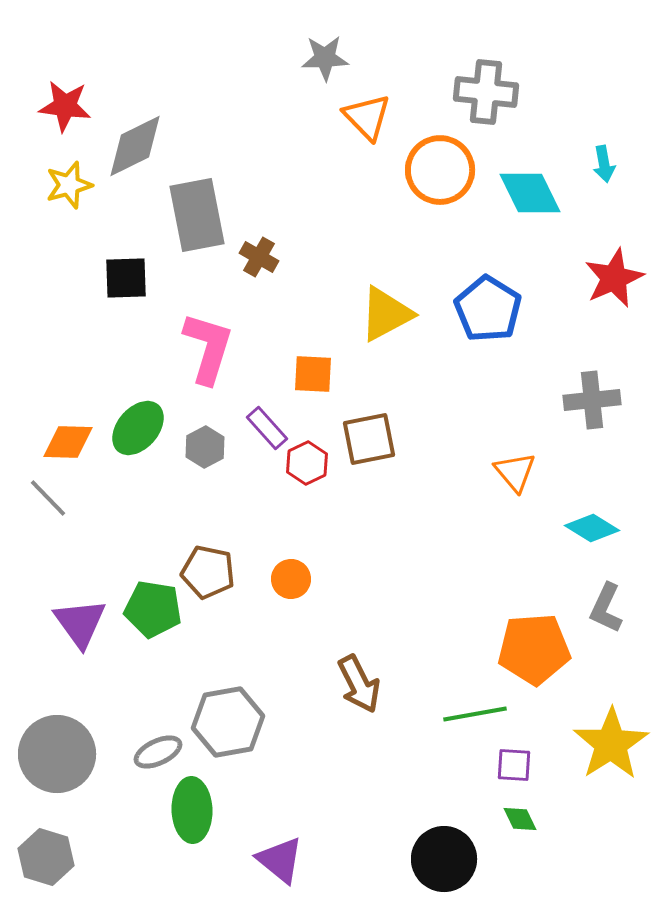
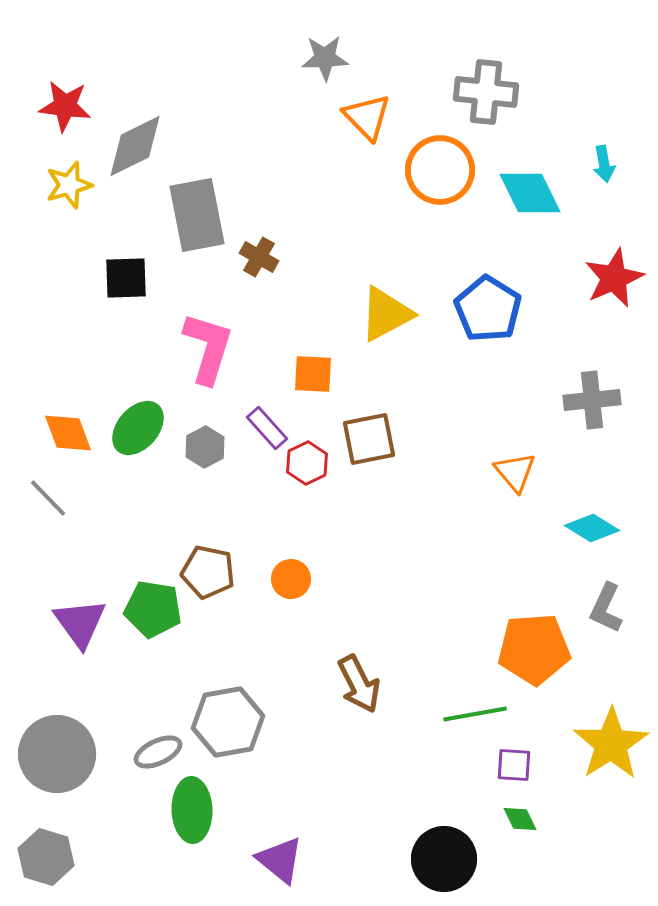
orange diamond at (68, 442): moved 9 px up; rotated 68 degrees clockwise
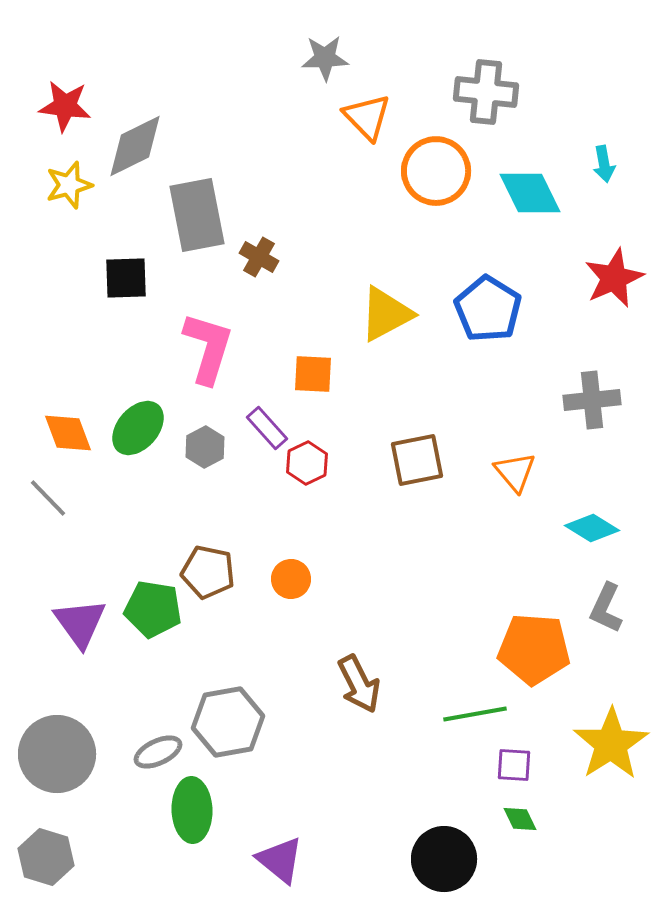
orange circle at (440, 170): moved 4 px left, 1 px down
brown square at (369, 439): moved 48 px right, 21 px down
orange pentagon at (534, 649): rotated 8 degrees clockwise
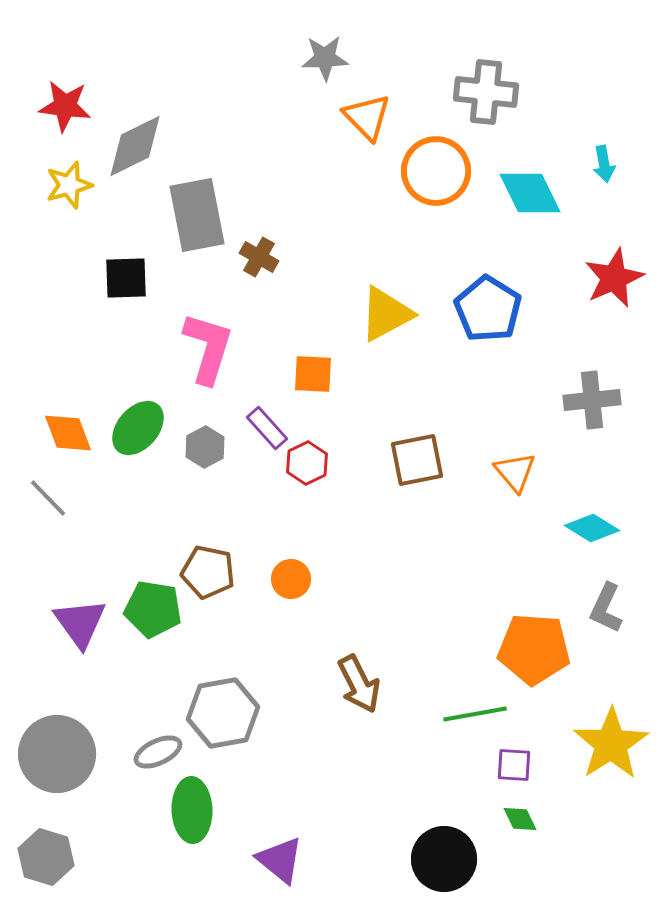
gray hexagon at (228, 722): moved 5 px left, 9 px up
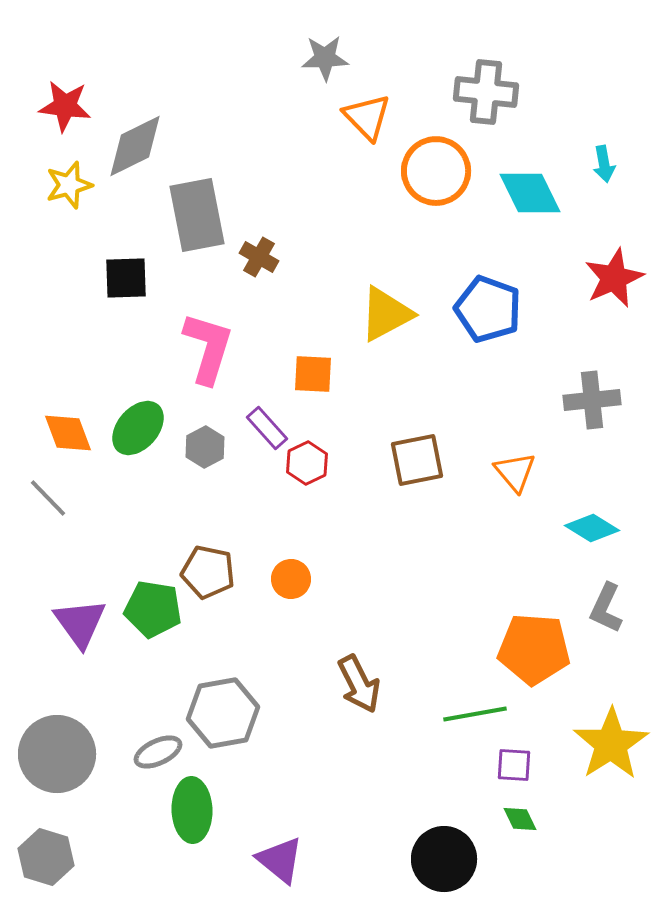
blue pentagon at (488, 309): rotated 12 degrees counterclockwise
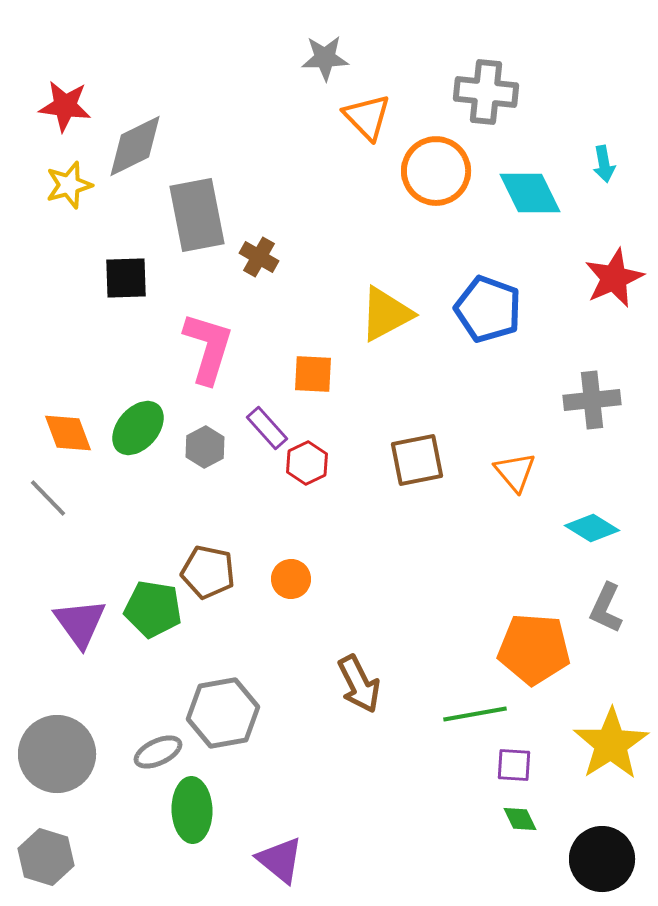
black circle at (444, 859): moved 158 px right
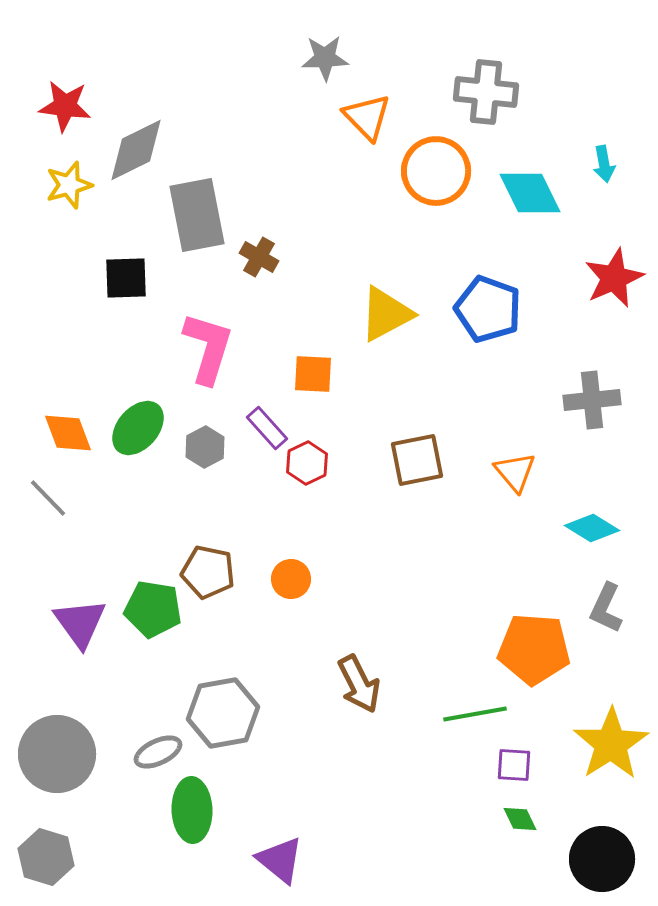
gray diamond at (135, 146): moved 1 px right, 4 px down
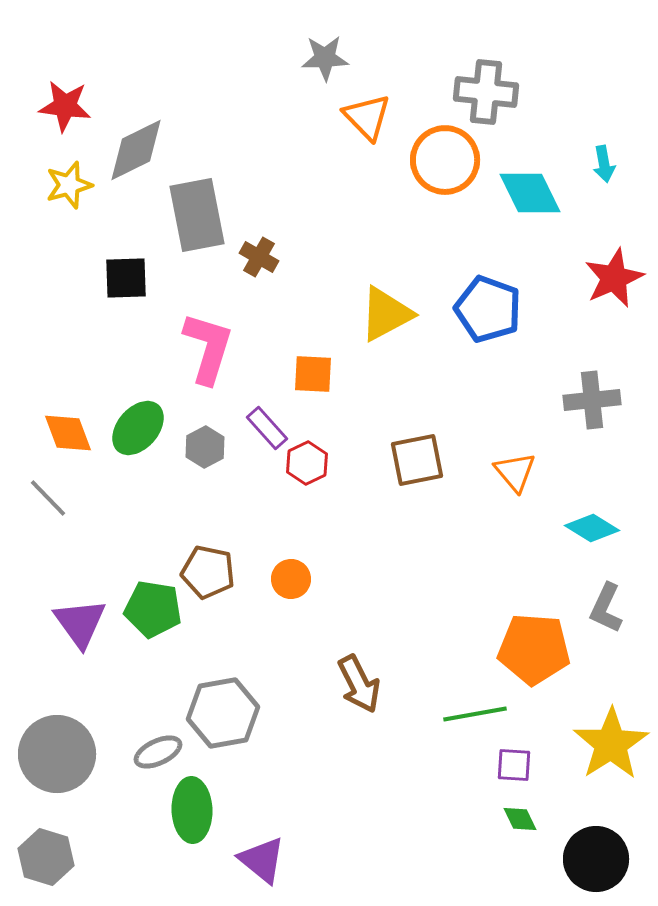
orange circle at (436, 171): moved 9 px right, 11 px up
black circle at (602, 859): moved 6 px left
purple triangle at (280, 860): moved 18 px left
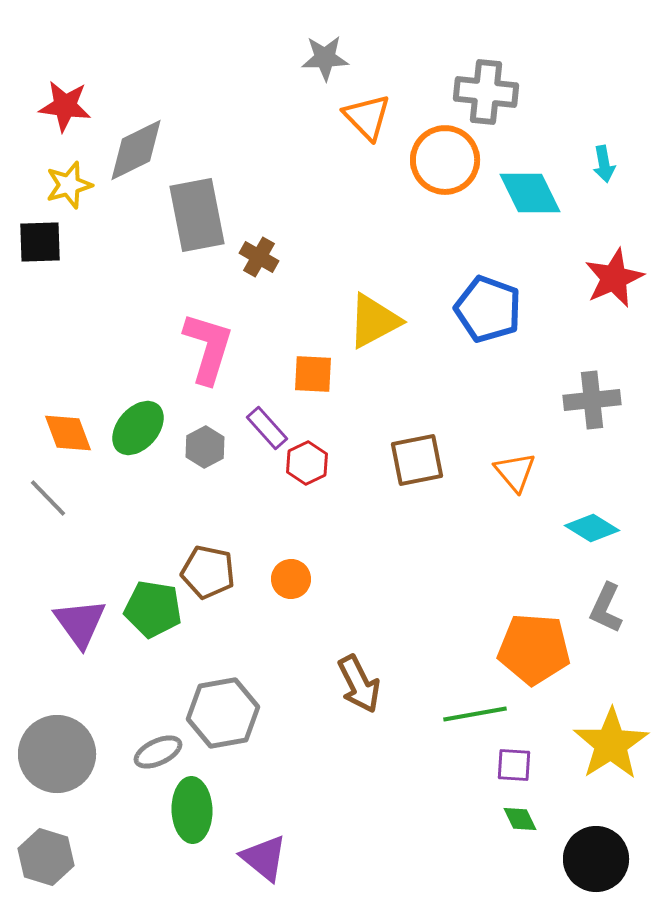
black square at (126, 278): moved 86 px left, 36 px up
yellow triangle at (386, 314): moved 12 px left, 7 px down
purple triangle at (262, 860): moved 2 px right, 2 px up
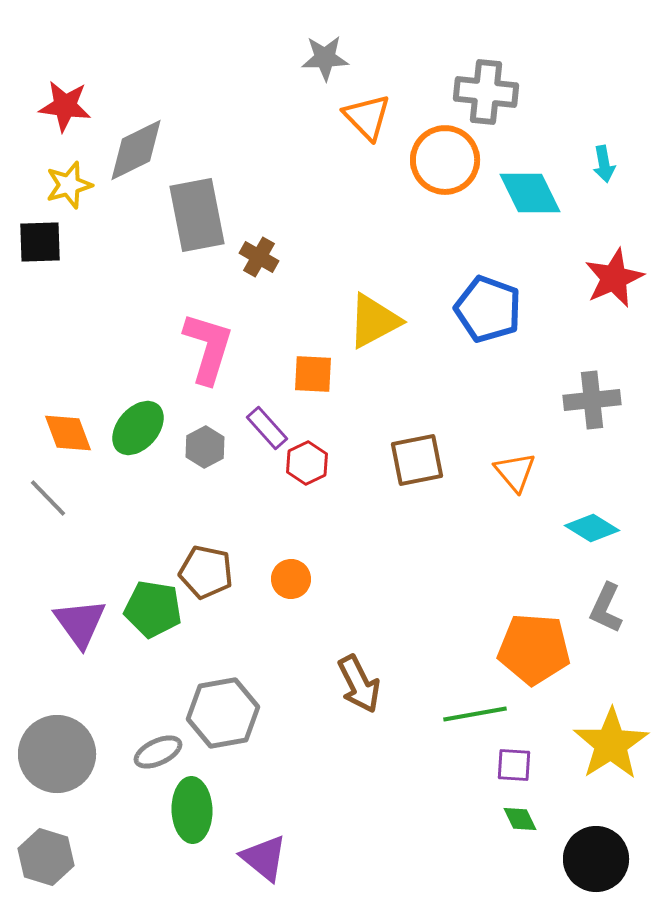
brown pentagon at (208, 572): moved 2 px left
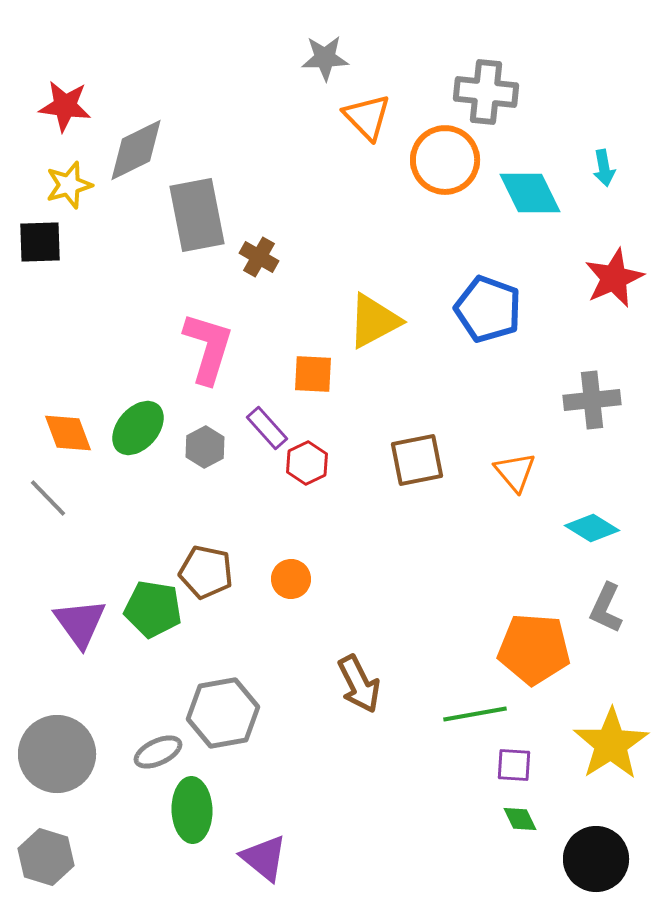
cyan arrow at (604, 164): moved 4 px down
